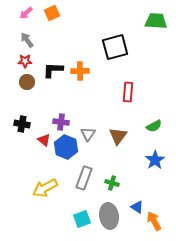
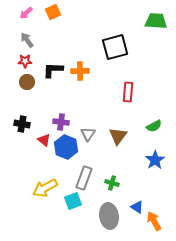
orange square: moved 1 px right, 1 px up
cyan square: moved 9 px left, 18 px up
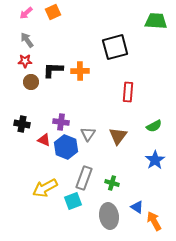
brown circle: moved 4 px right
red triangle: rotated 16 degrees counterclockwise
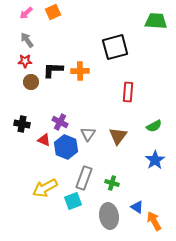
purple cross: moved 1 px left; rotated 21 degrees clockwise
